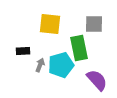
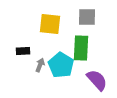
gray square: moved 7 px left, 7 px up
green rectangle: moved 2 px right; rotated 15 degrees clockwise
cyan pentagon: rotated 25 degrees counterclockwise
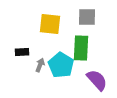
black rectangle: moved 1 px left, 1 px down
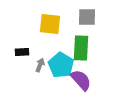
purple semicircle: moved 16 px left
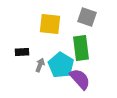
gray square: rotated 18 degrees clockwise
green rectangle: rotated 10 degrees counterclockwise
purple semicircle: moved 1 px left, 1 px up
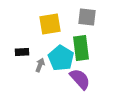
gray square: rotated 12 degrees counterclockwise
yellow square: rotated 15 degrees counterclockwise
cyan pentagon: moved 7 px up
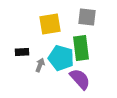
cyan pentagon: rotated 15 degrees counterclockwise
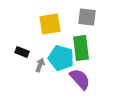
black rectangle: rotated 24 degrees clockwise
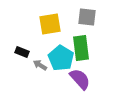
cyan pentagon: rotated 15 degrees clockwise
gray arrow: rotated 80 degrees counterclockwise
